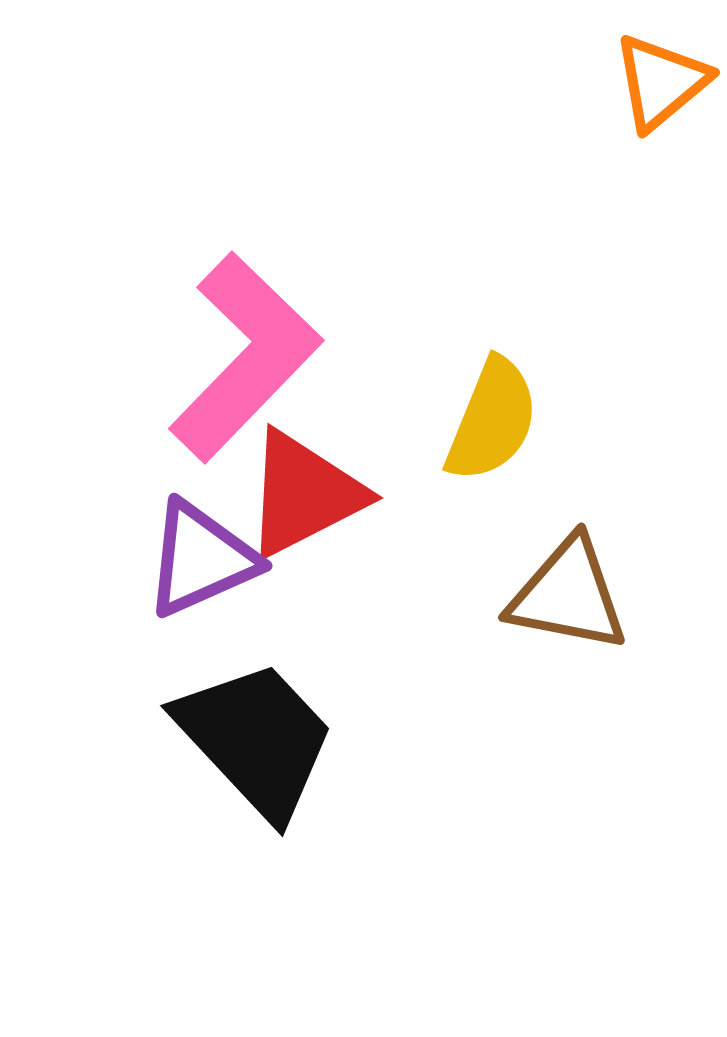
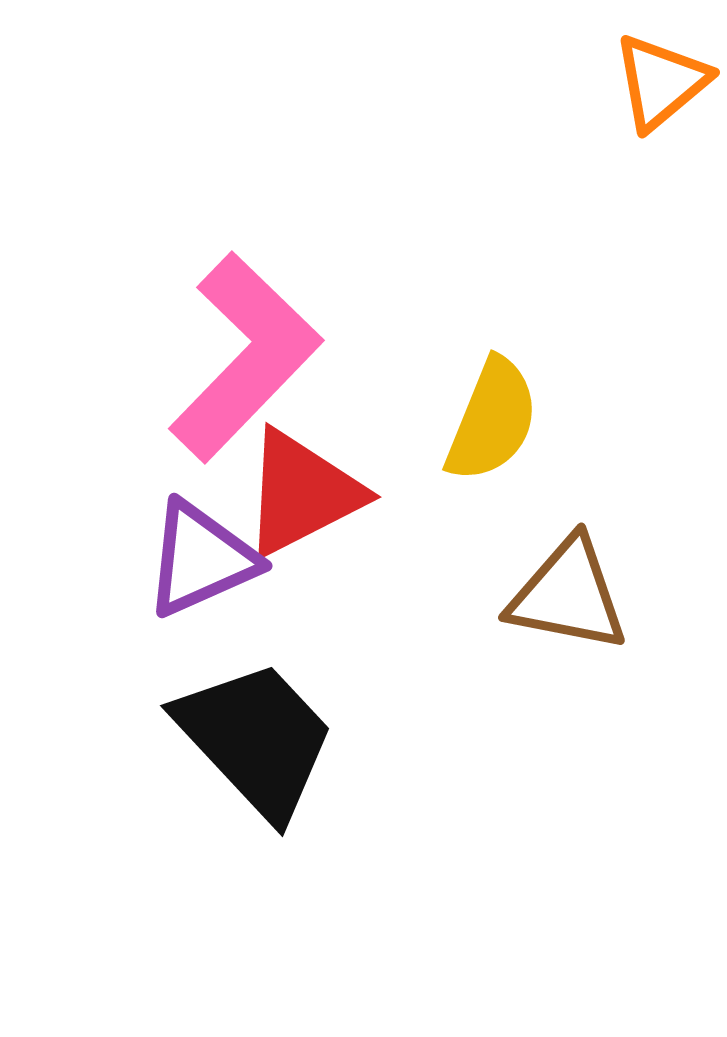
red triangle: moved 2 px left, 1 px up
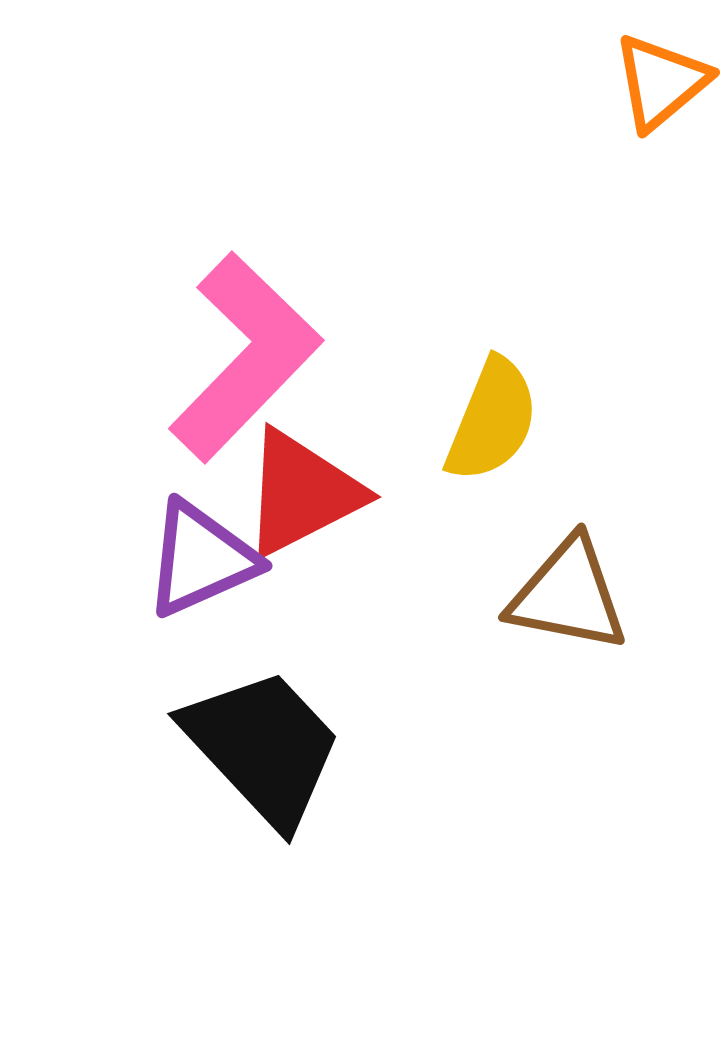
black trapezoid: moved 7 px right, 8 px down
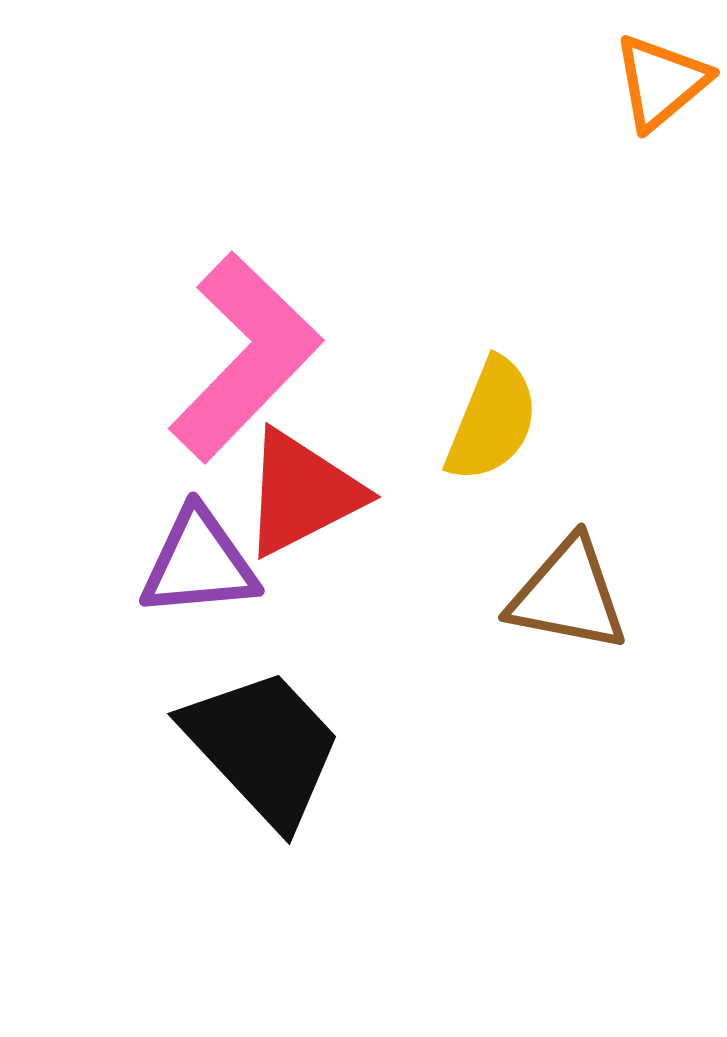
purple triangle: moved 2 px left, 4 px down; rotated 19 degrees clockwise
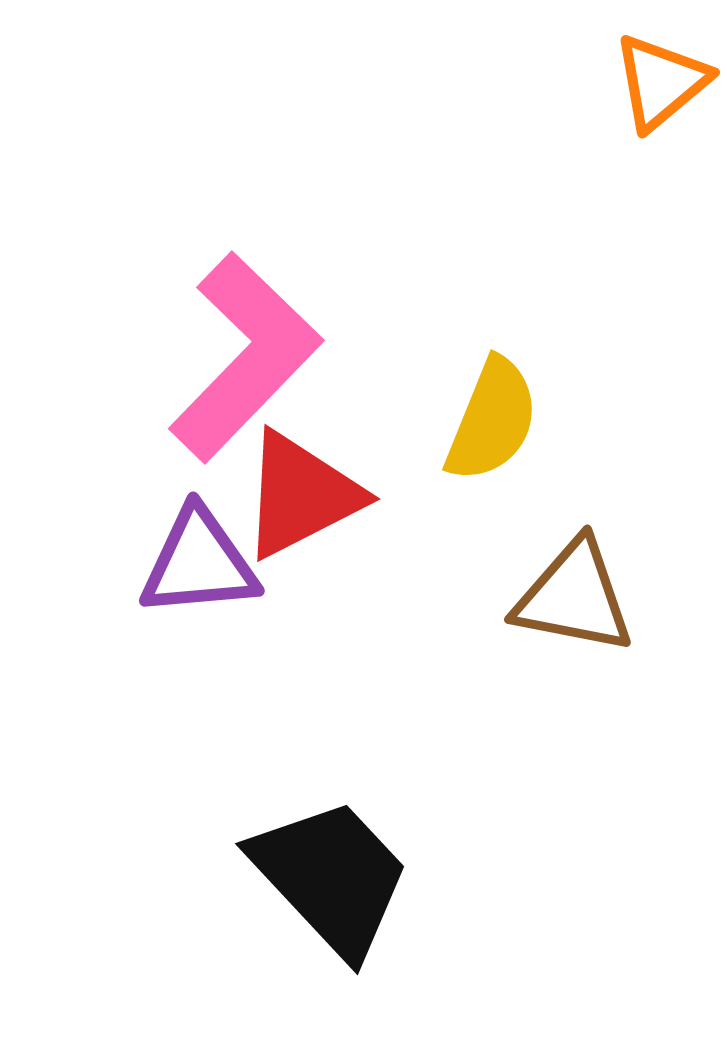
red triangle: moved 1 px left, 2 px down
brown triangle: moved 6 px right, 2 px down
black trapezoid: moved 68 px right, 130 px down
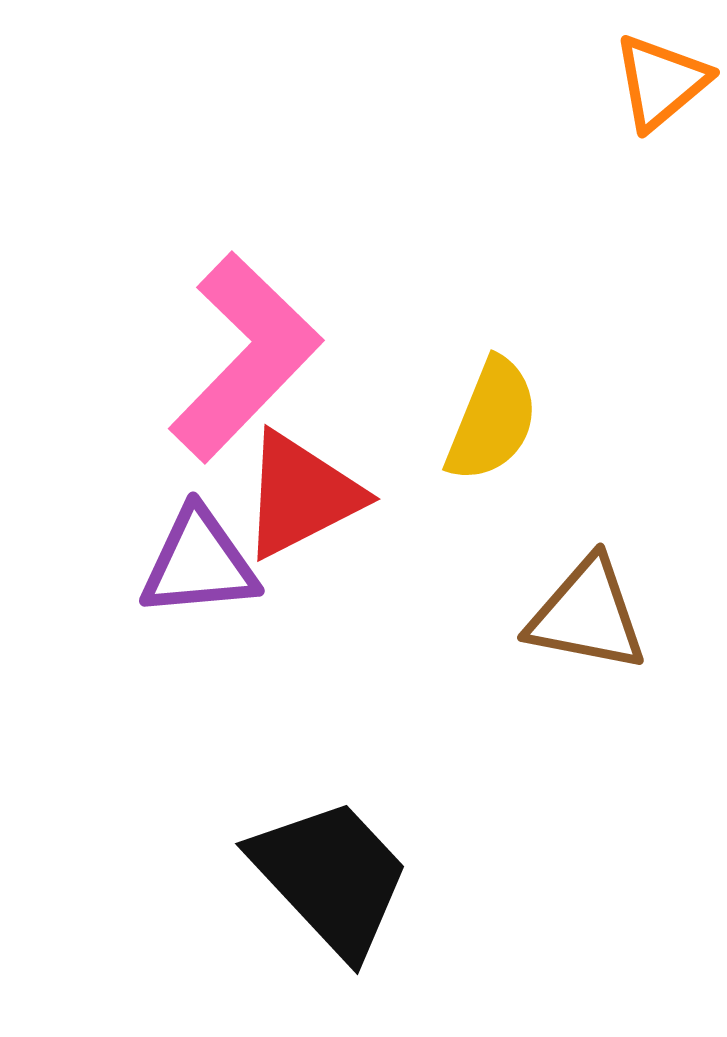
brown triangle: moved 13 px right, 18 px down
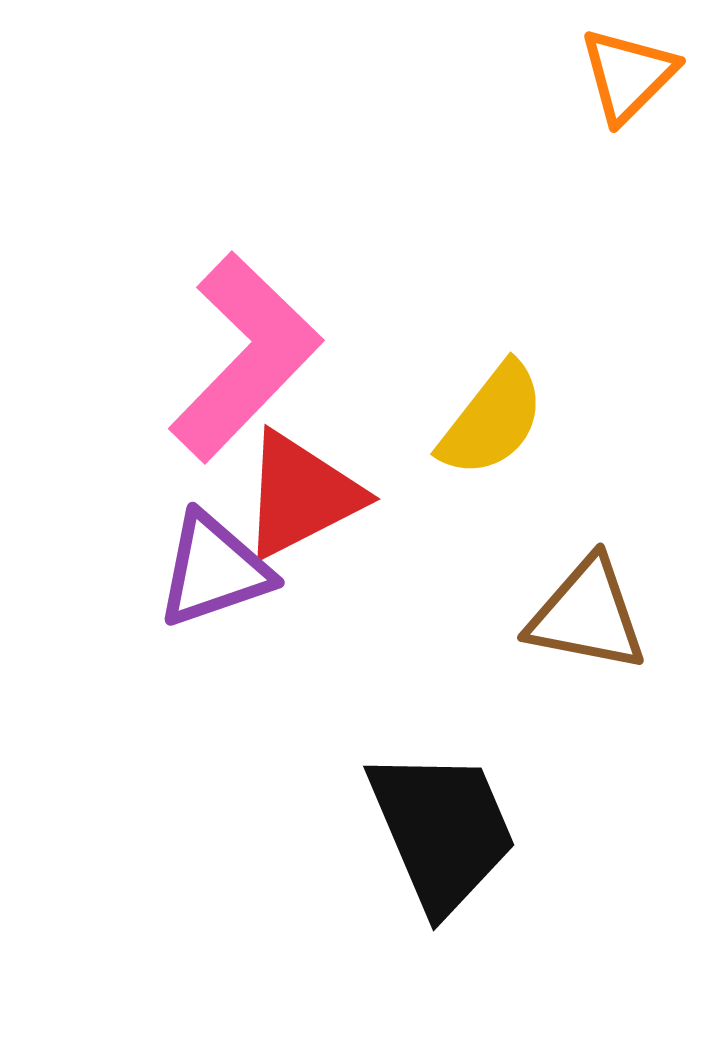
orange triangle: moved 33 px left, 7 px up; rotated 5 degrees counterclockwise
yellow semicircle: rotated 16 degrees clockwise
purple triangle: moved 15 px right, 7 px down; rotated 14 degrees counterclockwise
black trapezoid: moved 111 px right, 47 px up; rotated 20 degrees clockwise
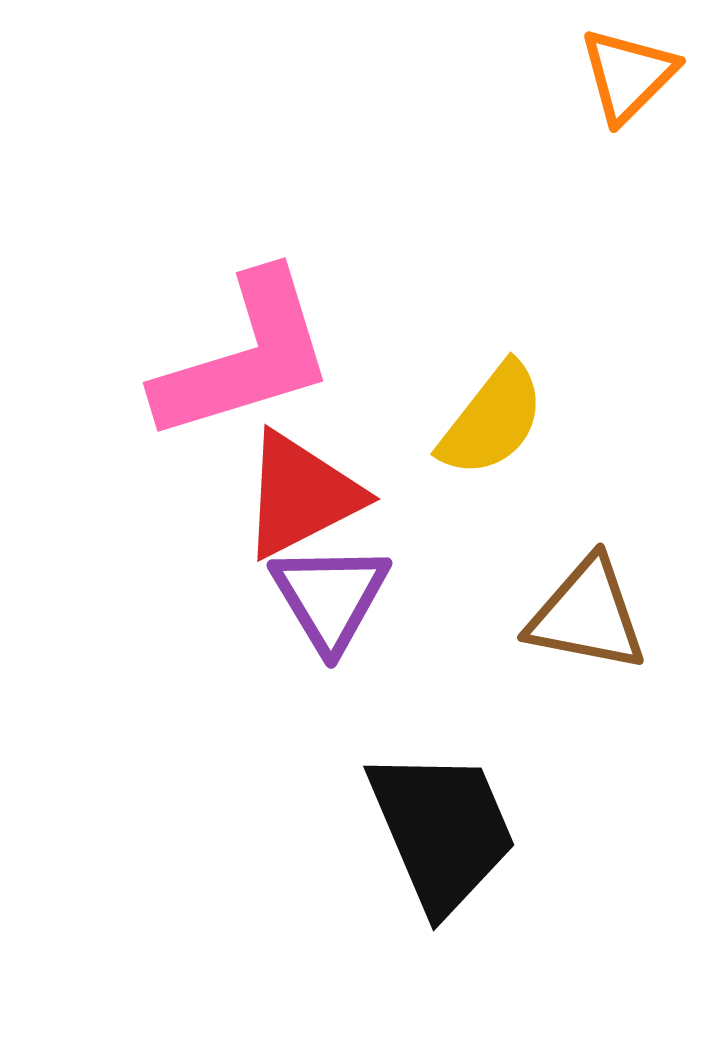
pink L-shape: rotated 29 degrees clockwise
purple triangle: moved 116 px right, 27 px down; rotated 42 degrees counterclockwise
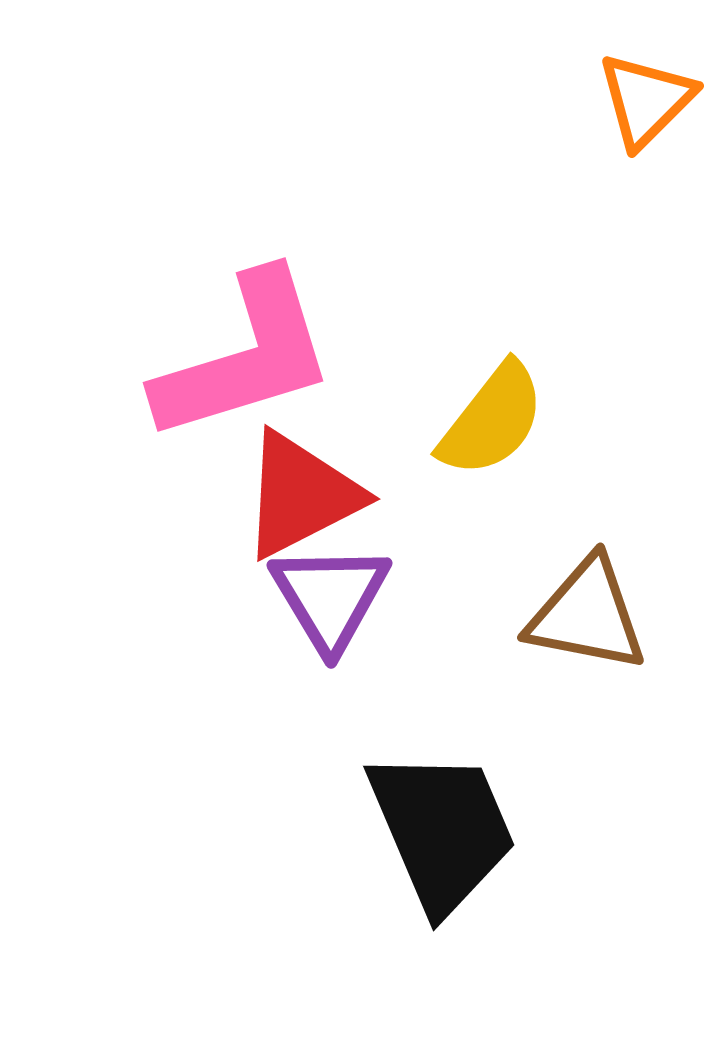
orange triangle: moved 18 px right, 25 px down
